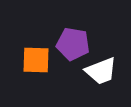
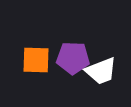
purple pentagon: moved 14 px down; rotated 8 degrees counterclockwise
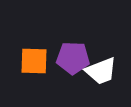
orange square: moved 2 px left, 1 px down
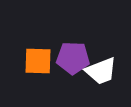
orange square: moved 4 px right
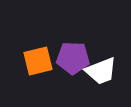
orange square: rotated 16 degrees counterclockwise
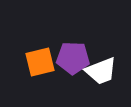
orange square: moved 2 px right, 1 px down
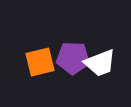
white trapezoid: moved 1 px left, 8 px up
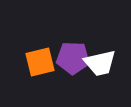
white trapezoid: rotated 8 degrees clockwise
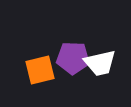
orange square: moved 8 px down
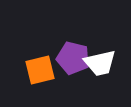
purple pentagon: rotated 12 degrees clockwise
